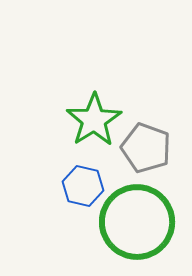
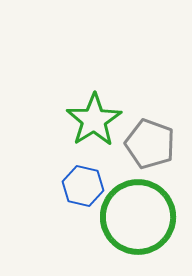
gray pentagon: moved 4 px right, 4 px up
green circle: moved 1 px right, 5 px up
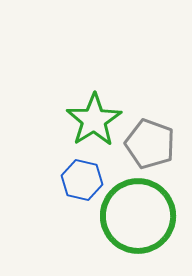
blue hexagon: moved 1 px left, 6 px up
green circle: moved 1 px up
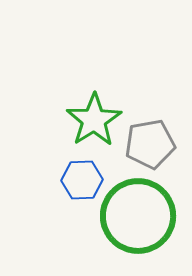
gray pentagon: rotated 30 degrees counterclockwise
blue hexagon: rotated 15 degrees counterclockwise
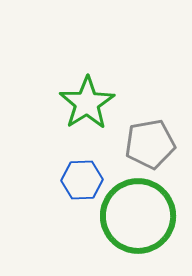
green star: moved 7 px left, 17 px up
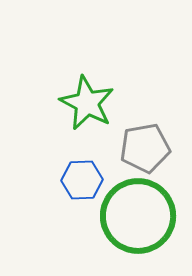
green star: rotated 12 degrees counterclockwise
gray pentagon: moved 5 px left, 4 px down
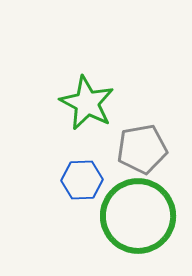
gray pentagon: moved 3 px left, 1 px down
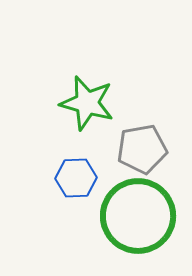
green star: rotated 12 degrees counterclockwise
blue hexagon: moved 6 px left, 2 px up
